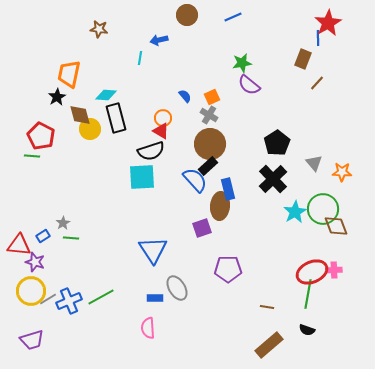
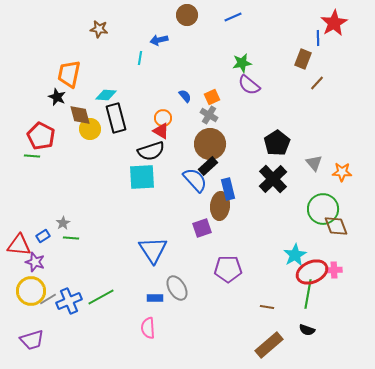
red star at (328, 23): moved 6 px right
black star at (57, 97): rotated 18 degrees counterclockwise
cyan star at (295, 212): moved 43 px down
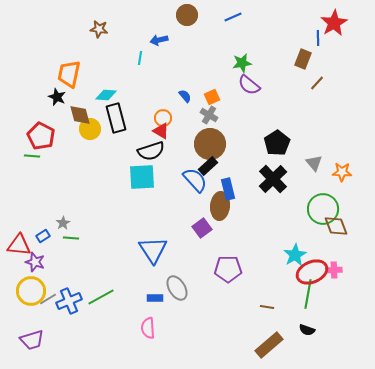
purple square at (202, 228): rotated 18 degrees counterclockwise
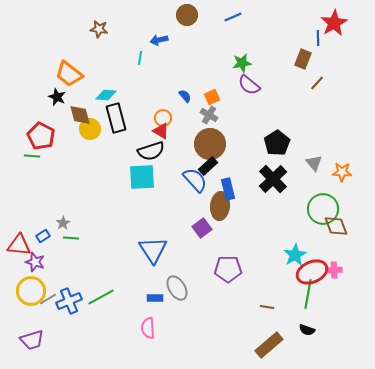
orange trapezoid at (69, 74): rotated 64 degrees counterclockwise
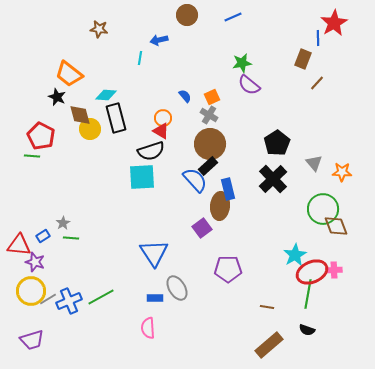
blue triangle at (153, 250): moved 1 px right, 3 px down
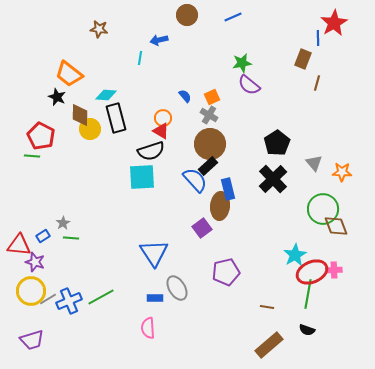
brown line at (317, 83): rotated 28 degrees counterclockwise
brown diamond at (80, 115): rotated 15 degrees clockwise
purple pentagon at (228, 269): moved 2 px left, 3 px down; rotated 12 degrees counterclockwise
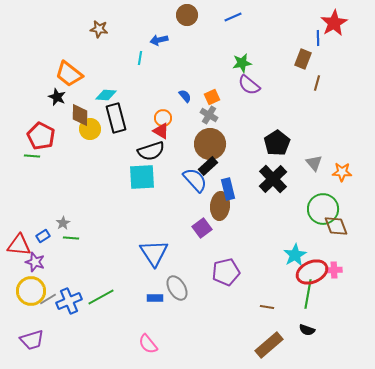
pink semicircle at (148, 328): moved 16 px down; rotated 35 degrees counterclockwise
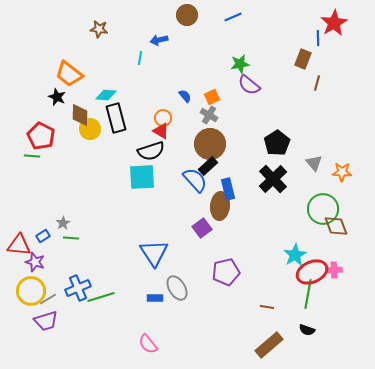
green star at (242, 63): moved 2 px left, 1 px down
green line at (101, 297): rotated 12 degrees clockwise
blue cross at (69, 301): moved 9 px right, 13 px up
purple trapezoid at (32, 340): moved 14 px right, 19 px up
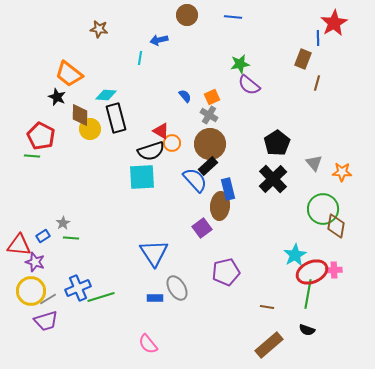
blue line at (233, 17): rotated 30 degrees clockwise
orange circle at (163, 118): moved 9 px right, 25 px down
brown diamond at (336, 226): rotated 30 degrees clockwise
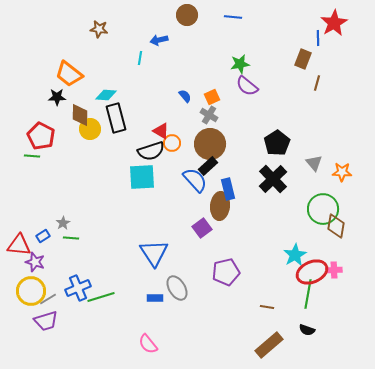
purple semicircle at (249, 85): moved 2 px left, 1 px down
black star at (57, 97): rotated 24 degrees counterclockwise
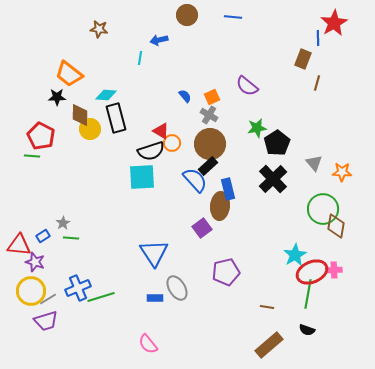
green star at (240, 64): moved 17 px right, 64 px down
